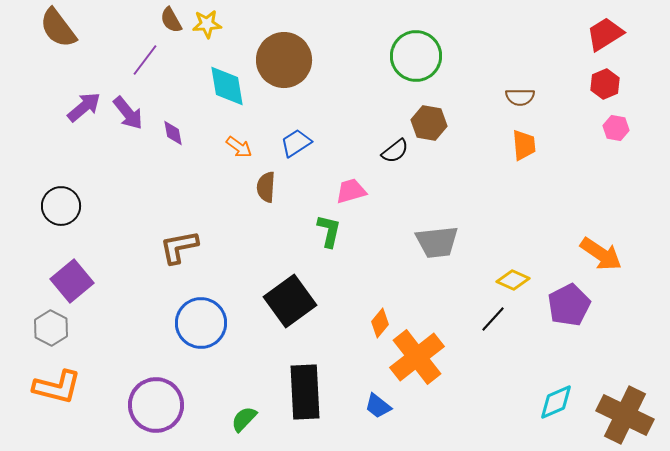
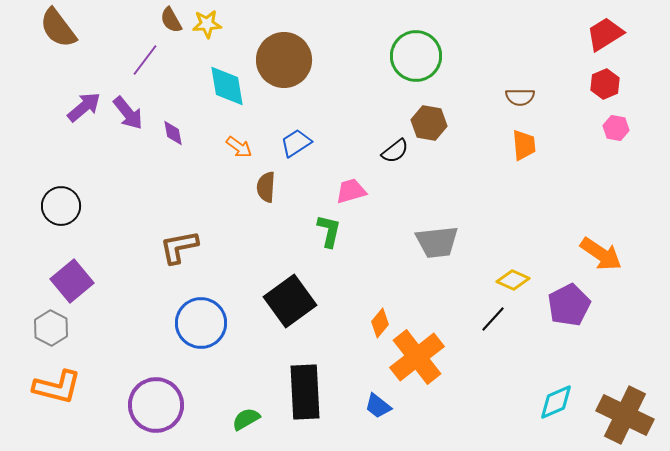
green semicircle at (244, 419): moved 2 px right; rotated 16 degrees clockwise
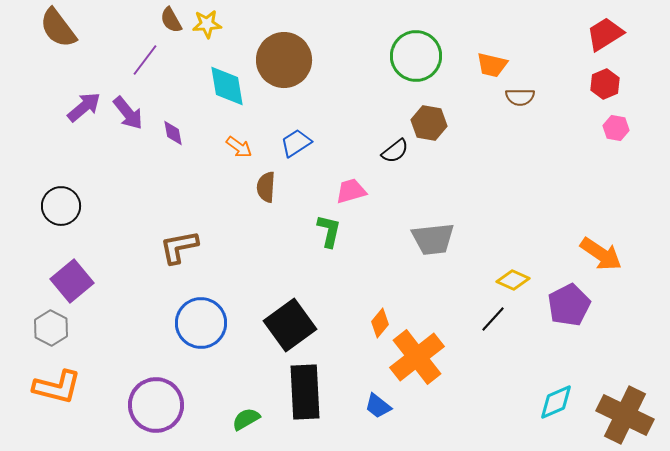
orange trapezoid at (524, 145): moved 32 px left, 80 px up; rotated 108 degrees clockwise
gray trapezoid at (437, 242): moved 4 px left, 3 px up
black square at (290, 301): moved 24 px down
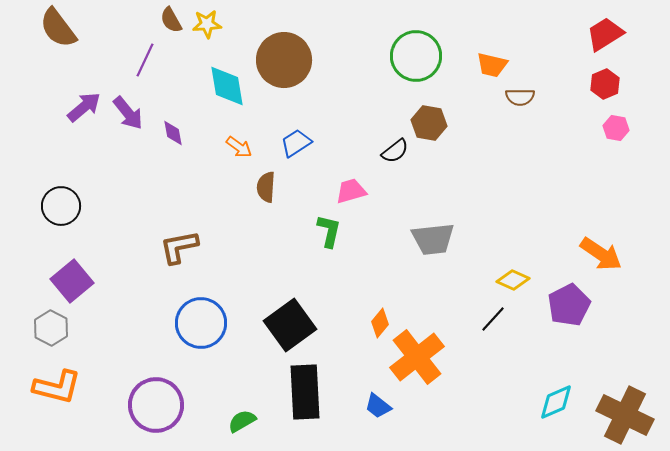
purple line at (145, 60): rotated 12 degrees counterclockwise
green semicircle at (246, 419): moved 4 px left, 2 px down
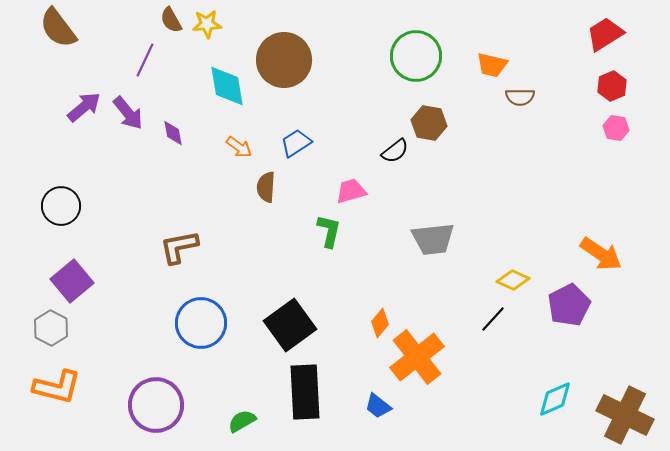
red hexagon at (605, 84): moved 7 px right, 2 px down
cyan diamond at (556, 402): moved 1 px left, 3 px up
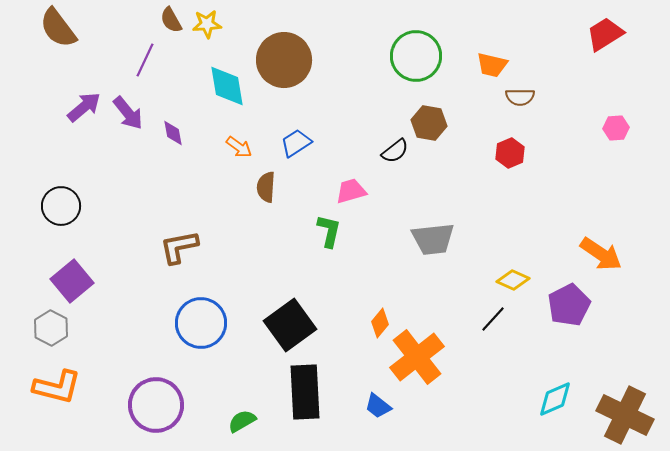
red hexagon at (612, 86): moved 102 px left, 67 px down
pink hexagon at (616, 128): rotated 15 degrees counterclockwise
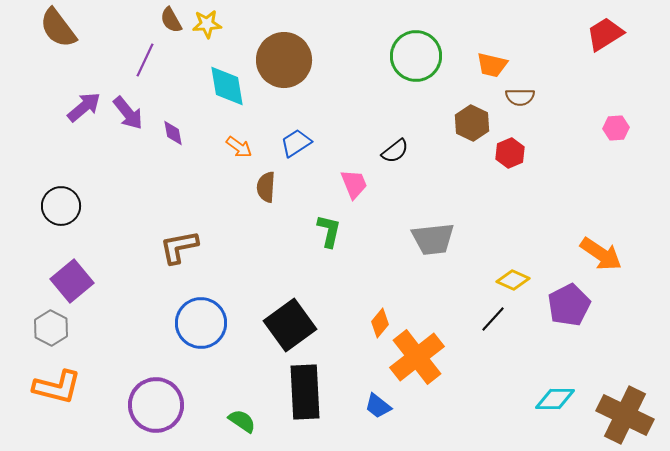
brown hexagon at (429, 123): moved 43 px right; rotated 16 degrees clockwise
pink trapezoid at (351, 191): moved 3 px right, 7 px up; rotated 84 degrees clockwise
cyan diamond at (555, 399): rotated 24 degrees clockwise
green semicircle at (242, 421): rotated 64 degrees clockwise
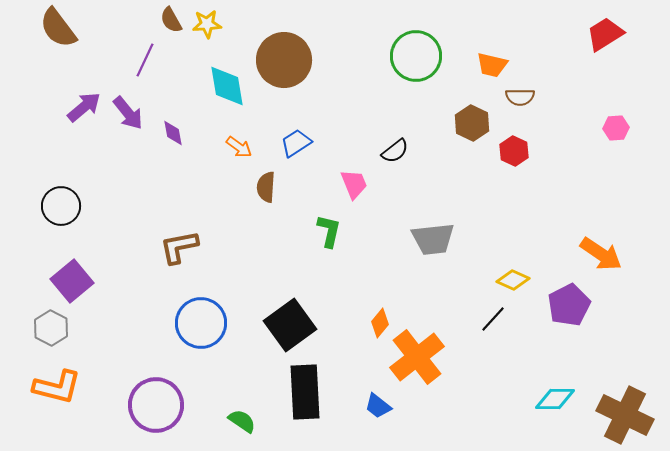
red hexagon at (510, 153): moved 4 px right, 2 px up; rotated 12 degrees counterclockwise
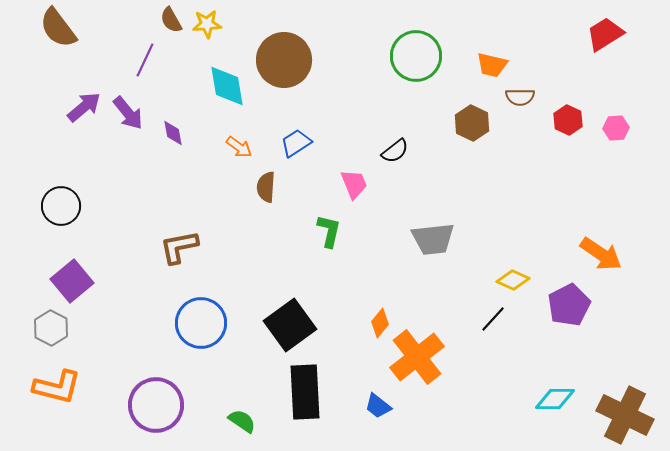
red hexagon at (514, 151): moved 54 px right, 31 px up
